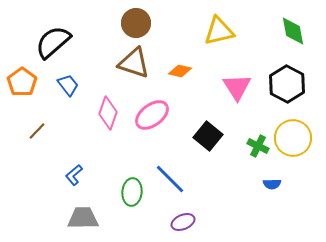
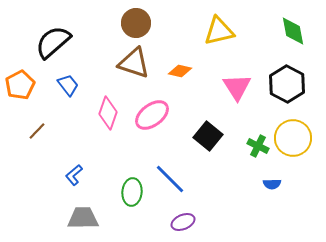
orange pentagon: moved 2 px left, 3 px down; rotated 8 degrees clockwise
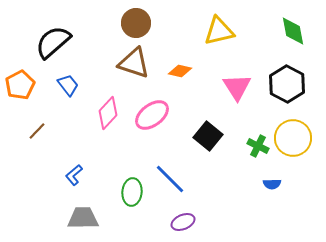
pink diamond: rotated 24 degrees clockwise
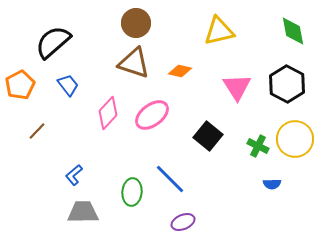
yellow circle: moved 2 px right, 1 px down
gray trapezoid: moved 6 px up
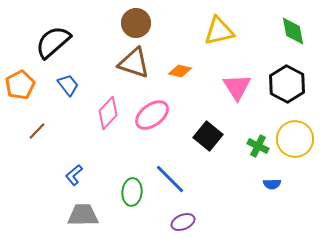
gray trapezoid: moved 3 px down
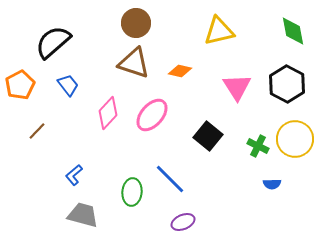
pink ellipse: rotated 12 degrees counterclockwise
gray trapezoid: rotated 16 degrees clockwise
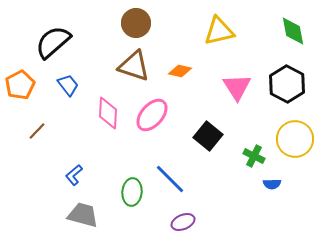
brown triangle: moved 3 px down
pink diamond: rotated 40 degrees counterclockwise
green cross: moved 4 px left, 10 px down
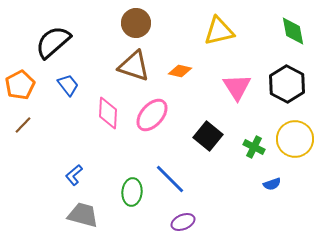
brown line: moved 14 px left, 6 px up
green cross: moved 9 px up
blue semicircle: rotated 18 degrees counterclockwise
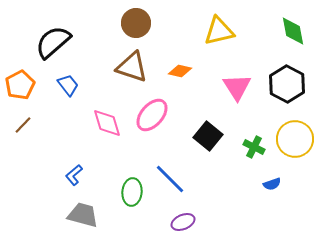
brown triangle: moved 2 px left, 1 px down
pink diamond: moved 1 px left, 10 px down; rotated 20 degrees counterclockwise
